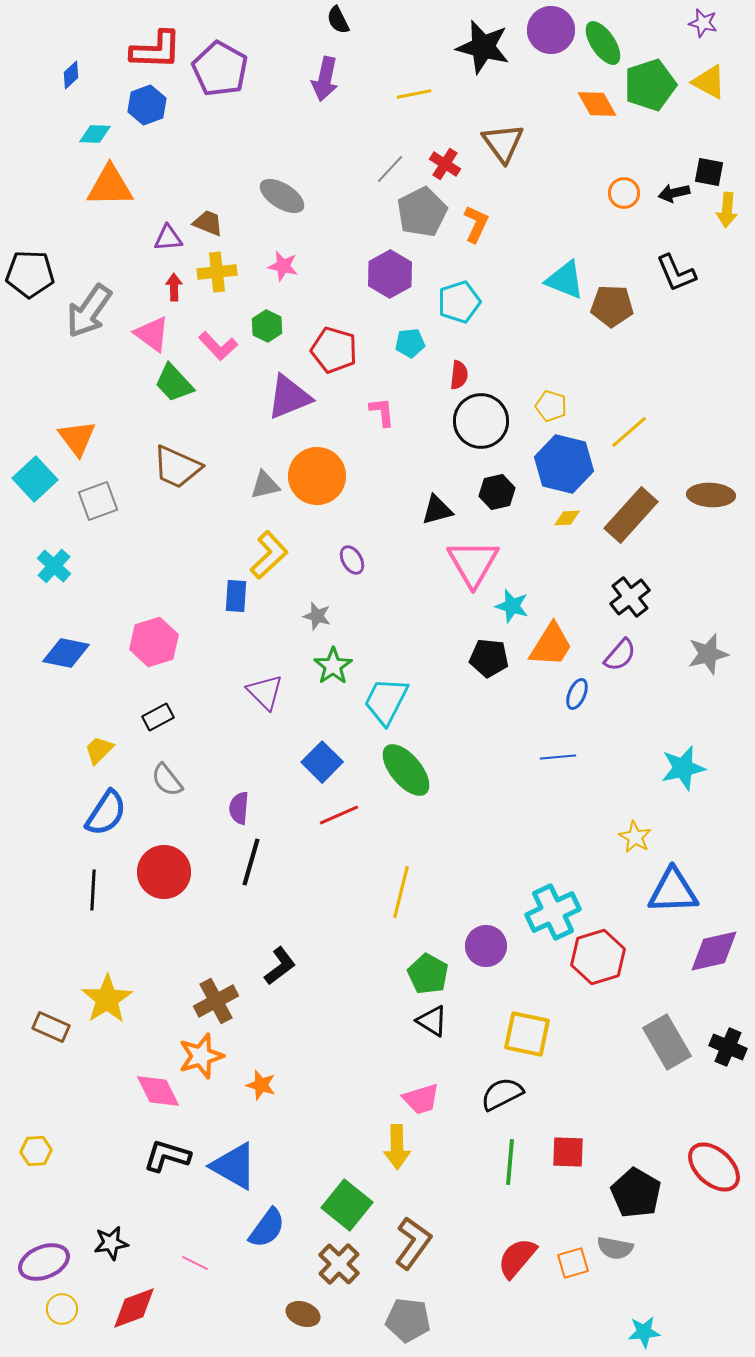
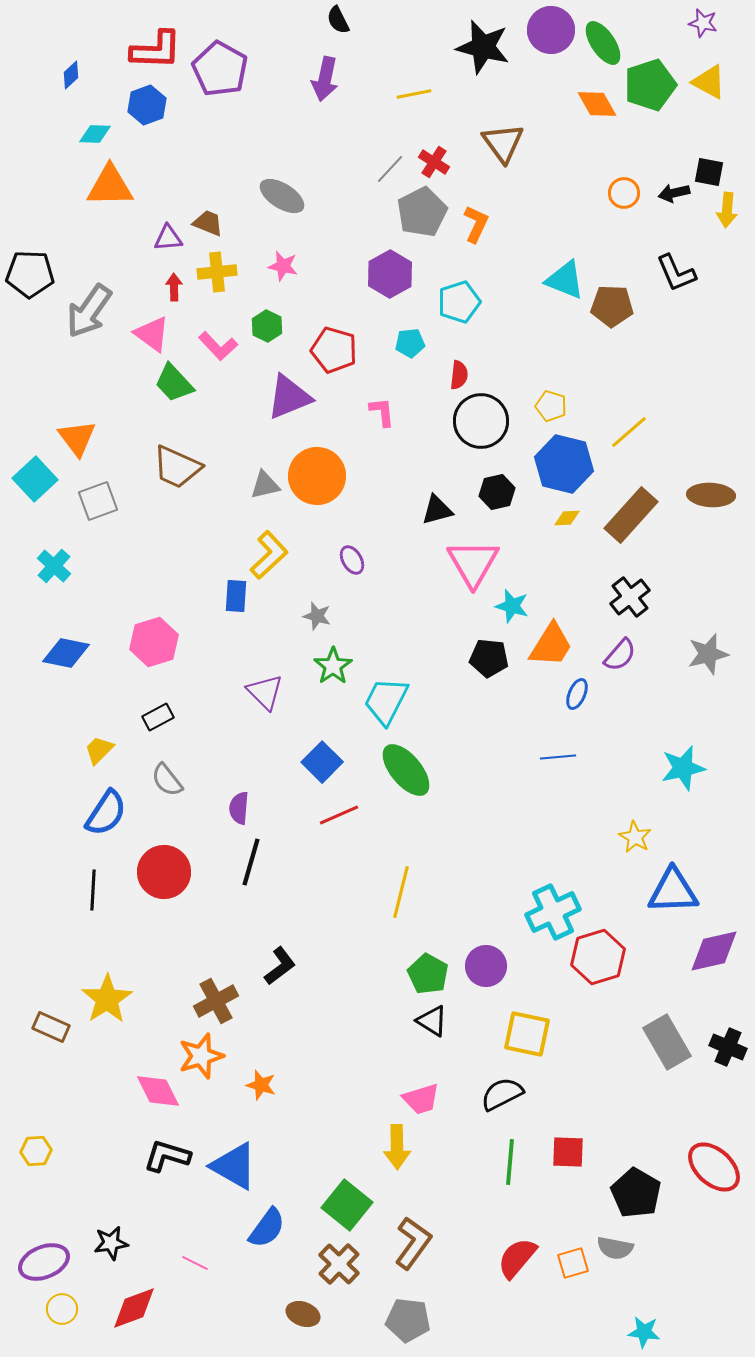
red cross at (445, 164): moved 11 px left, 2 px up
purple circle at (486, 946): moved 20 px down
cyan star at (644, 1332): rotated 12 degrees clockwise
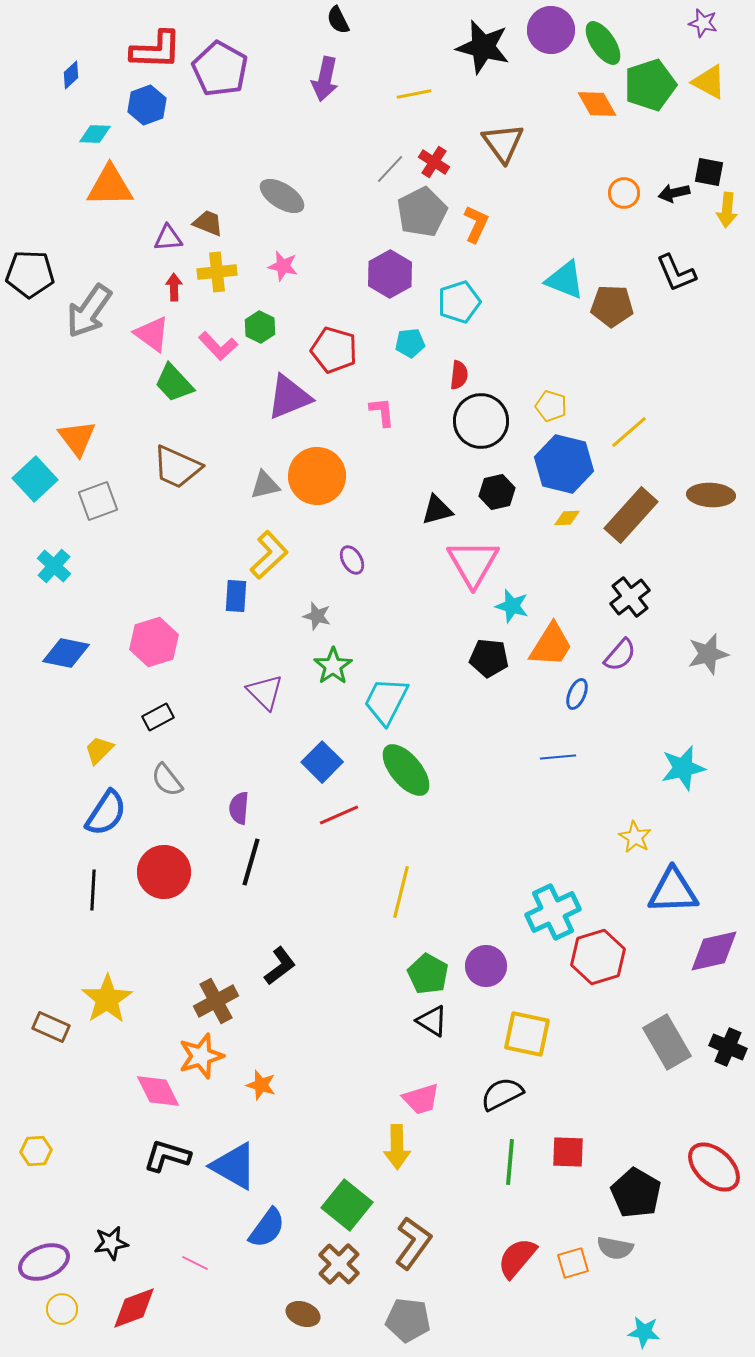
green hexagon at (267, 326): moved 7 px left, 1 px down
